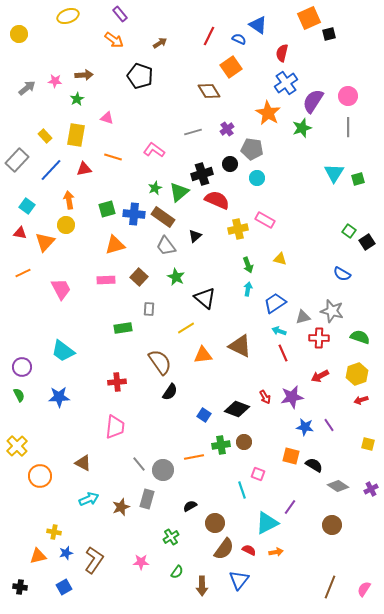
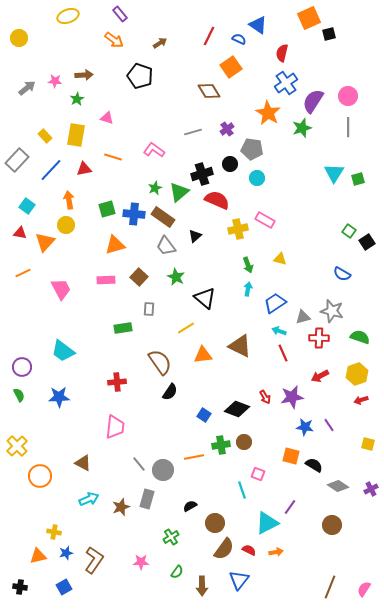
yellow circle at (19, 34): moved 4 px down
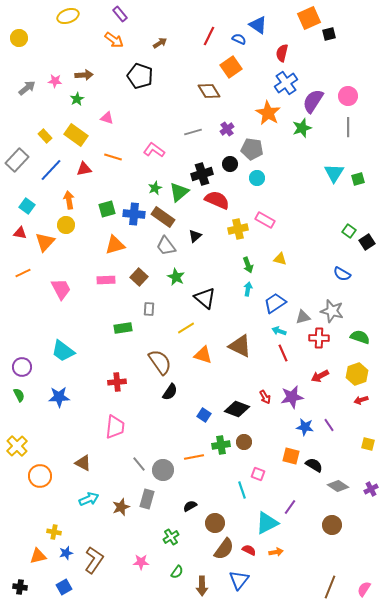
yellow rectangle at (76, 135): rotated 65 degrees counterclockwise
orange triangle at (203, 355): rotated 24 degrees clockwise
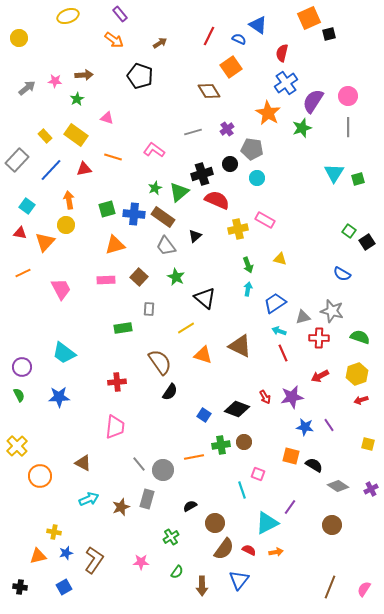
cyan trapezoid at (63, 351): moved 1 px right, 2 px down
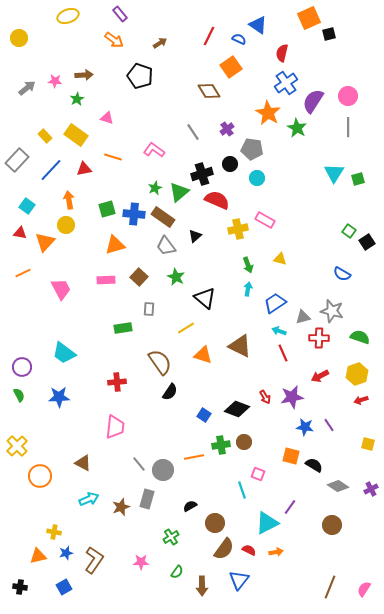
green star at (302, 128): moved 5 px left; rotated 24 degrees counterclockwise
gray line at (193, 132): rotated 72 degrees clockwise
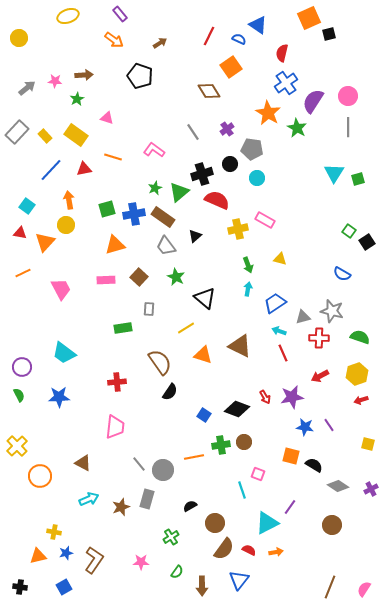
gray rectangle at (17, 160): moved 28 px up
blue cross at (134, 214): rotated 15 degrees counterclockwise
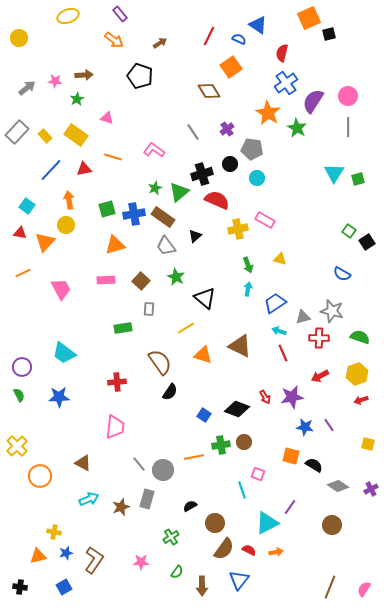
brown square at (139, 277): moved 2 px right, 4 px down
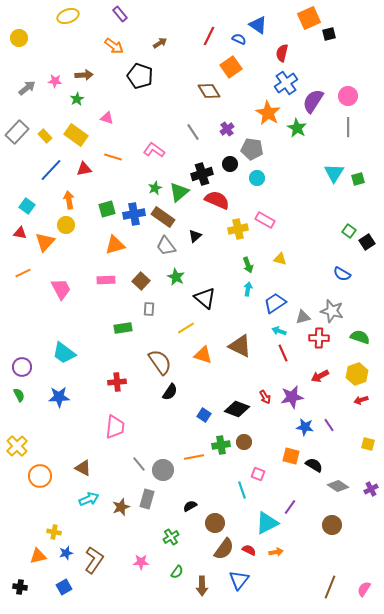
orange arrow at (114, 40): moved 6 px down
brown triangle at (83, 463): moved 5 px down
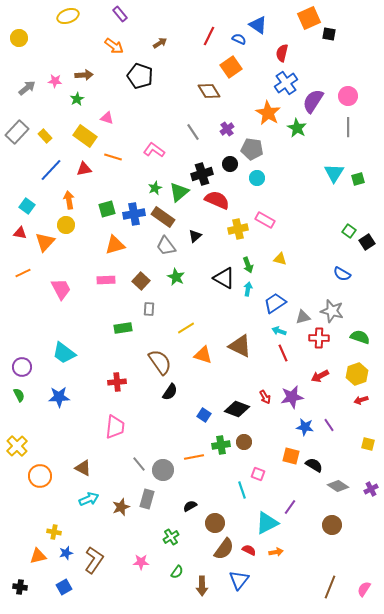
black square at (329, 34): rotated 24 degrees clockwise
yellow rectangle at (76, 135): moved 9 px right, 1 px down
black triangle at (205, 298): moved 19 px right, 20 px up; rotated 10 degrees counterclockwise
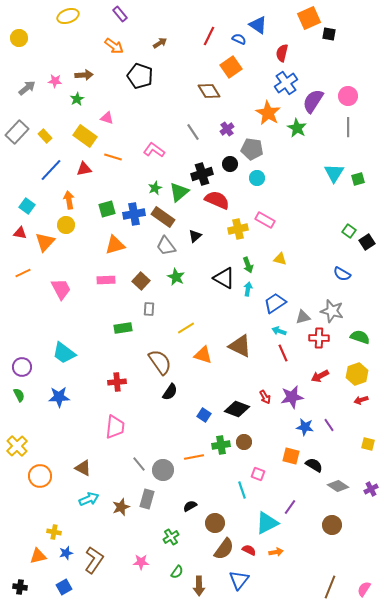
brown arrow at (202, 586): moved 3 px left
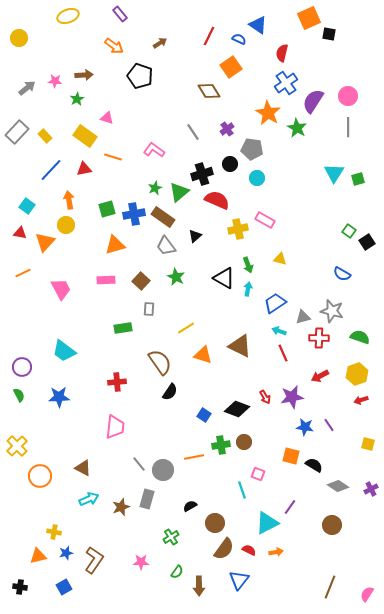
cyan trapezoid at (64, 353): moved 2 px up
pink semicircle at (364, 589): moved 3 px right, 5 px down
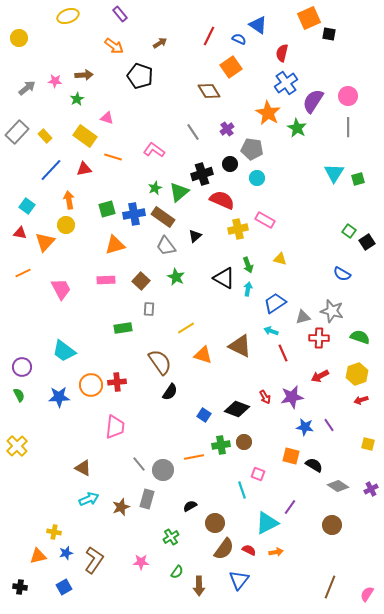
red semicircle at (217, 200): moved 5 px right
cyan arrow at (279, 331): moved 8 px left
orange circle at (40, 476): moved 51 px right, 91 px up
